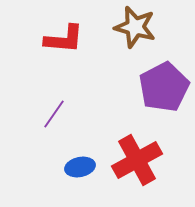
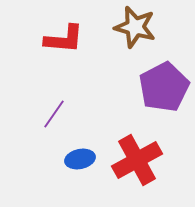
blue ellipse: moved 8 px up
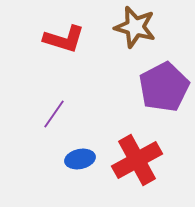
red L-shape: rotated 12 degrees clockwise
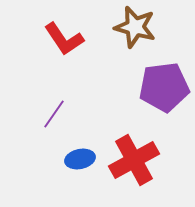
red L-shape: rotated 39 degrees clockwise
purple pentagon: rotated 21 degrees clockwise
red cross: moved 3 px left
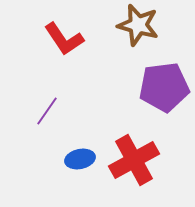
brown star: moved 3 px right, 2 px up
purple line: moved 7 px left, 3 px up
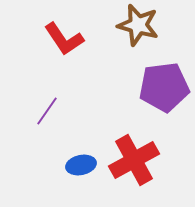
blue ellipse: moved 1 px right, 6 px down
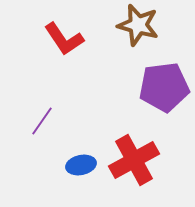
purple line: moved 5 px left, 10 px down
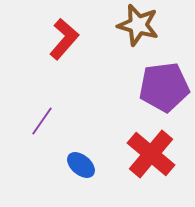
red L-shape: rotated 105 degrees counterclockwise
red cross: moved 17 px right, 6 px up; rotated 21 degrees counterclockwise
blue ellipse: rotated 52 degrees clockwise
